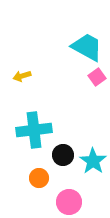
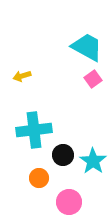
pink square: moved 4 px left, 2 px down
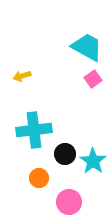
black circle: moved 2 px right, 1 px up
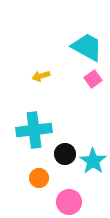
yellow arrow: moved 19 px right
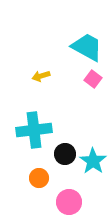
pink square: rotated 18 degrees counterclockwise
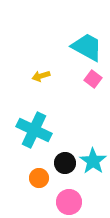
cyan cross: rotated 32 degrees clockwise
black circle: moved 9 px down
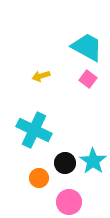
pink square: moved 5 px left
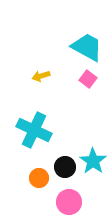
black circle: moved 4 px down
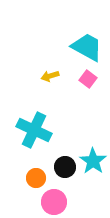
yellow arrow: moved 9 px right
orange circle: moved 3 px left
pink circle: moved 15 px left
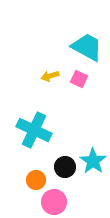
pink square: moved 9 px left; rotated 12 degrees counterclockwise
orange circle: moved 2 px down
